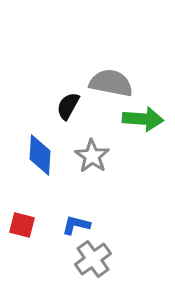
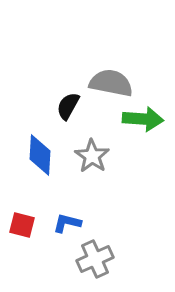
blue L-shape: moved 9 px left, 2 px up
gray cross: moved 2 px right; rotated 12 degrees clockwise
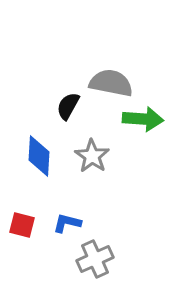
blue diamond: moved 1 px left, 1 px down
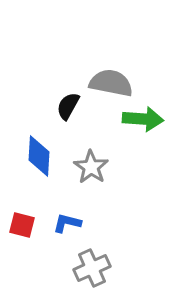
gray star: moved 1 px left, 11 px down
gray cross: moved 3 px left, 9 px down
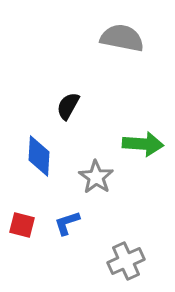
gray semicircle: moved 11 px right, 45 px up
green arrow: moved 25 px down
gray star: moved 5 px right, 10 px down
blue L-shape: rotated 32 degrees counterclockwise
gray cross: moved 34 px right, 7 px up
